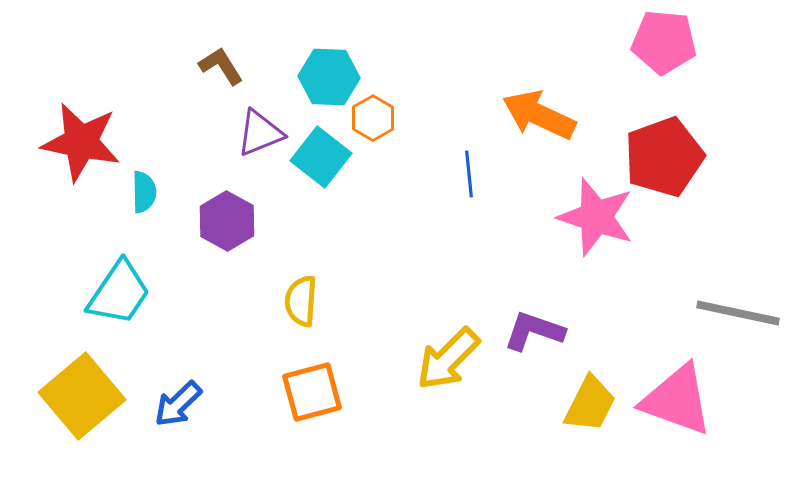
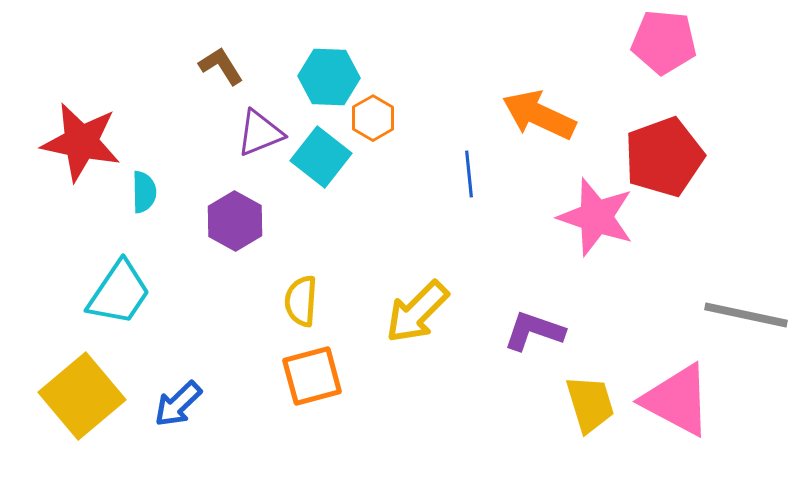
purple hexagon: moved 8 px right
gray line: moved 8 px right, 2 px down
yellow arrow: moved 31 px left, 47 px up
orange square: moved 16 px up
pink triangle: rotated 8 degrees clockwise
yellow trapezoid: rotated 44 degrees counterclockwise
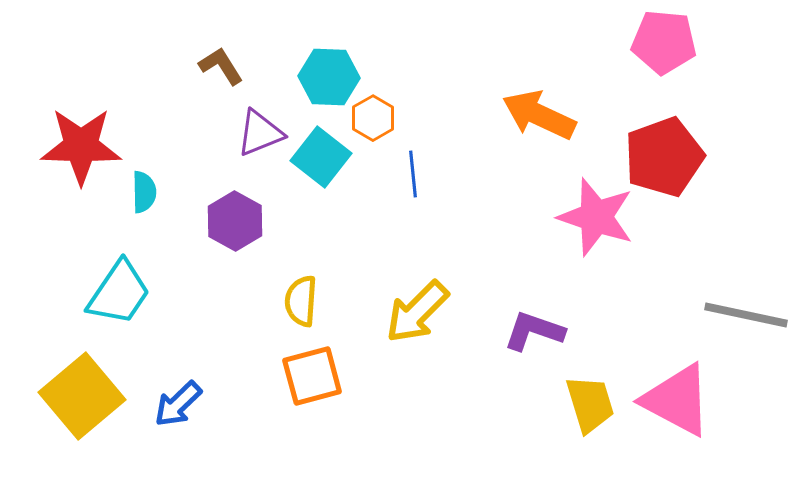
red star: moved 4 px down; rotated 10 degrees counterclockwise
blue line: moved 56 px left
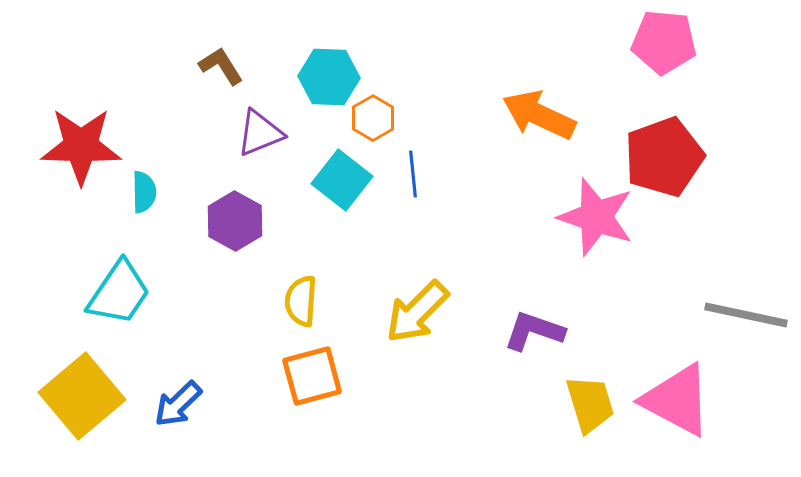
cyan square: moved 21 px right, 23 px down
